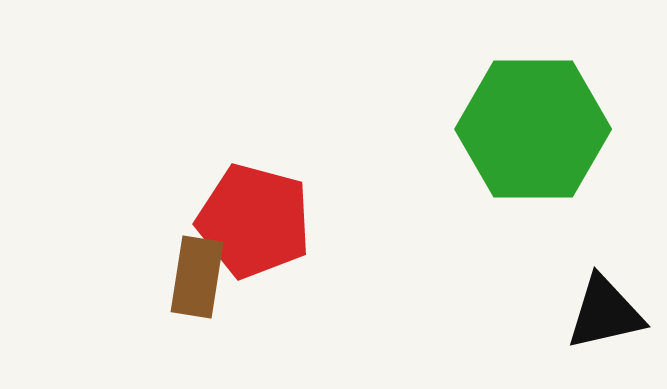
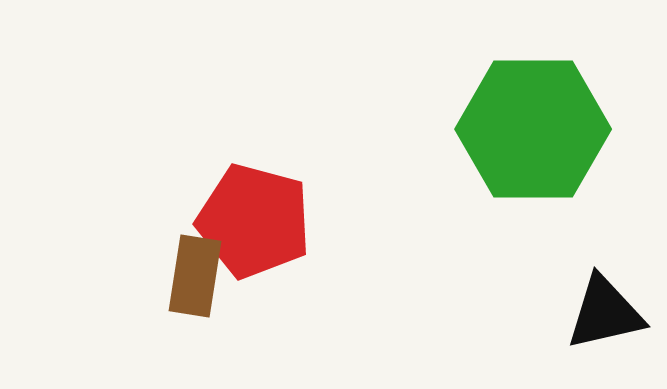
brown rectangle: moved 2 px left, 1 px up
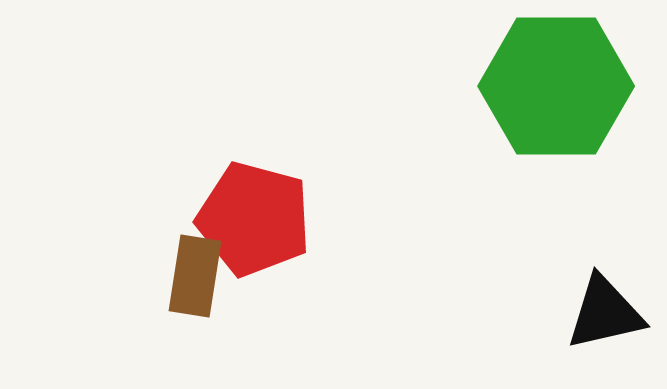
green hexagon: moved 23 px right, 43 px up
red pentagon: moved 2 px up
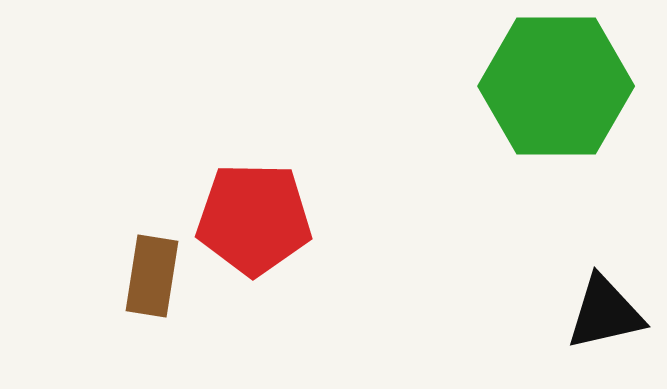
red pentagon: rotated 14 degrees counterclockwise
brown rectangle: moved 43 px left
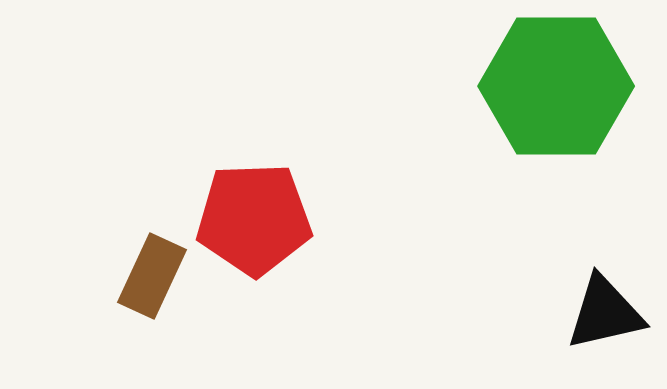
red pentagon: rotated 3 degrees counterclockwise
brown rectangle: rotated 16 degrees clockwise
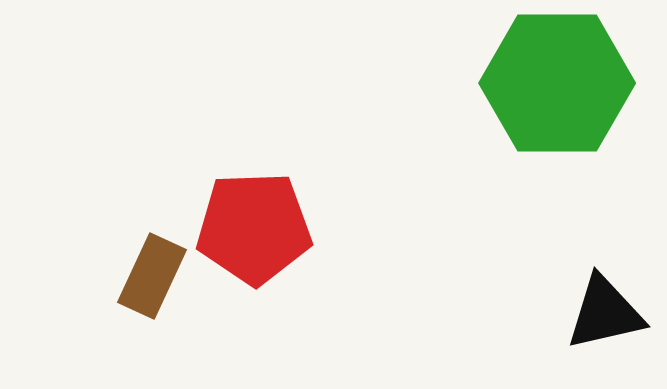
green hexagon: moved 1 px right, 3 px up
red pentagon: moved 9 px down
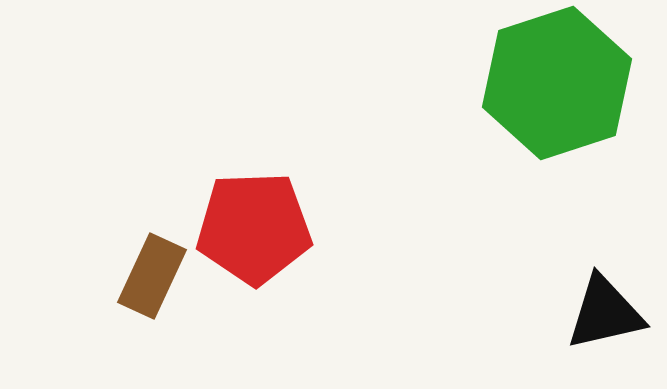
green hexagon: rotated 18 degrees counterclockwise
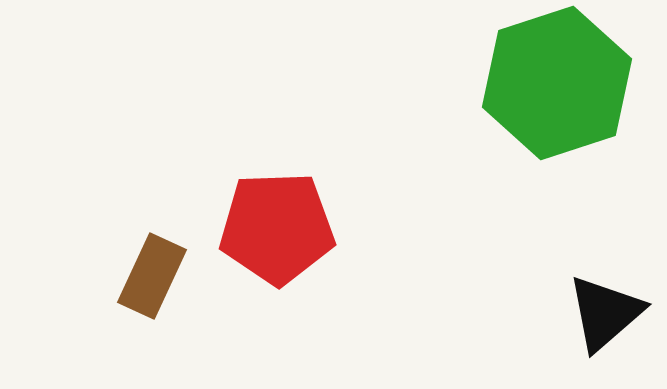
red pentagon: moved 23 px right
black triangle: rotated 28 degrees counterclockwise
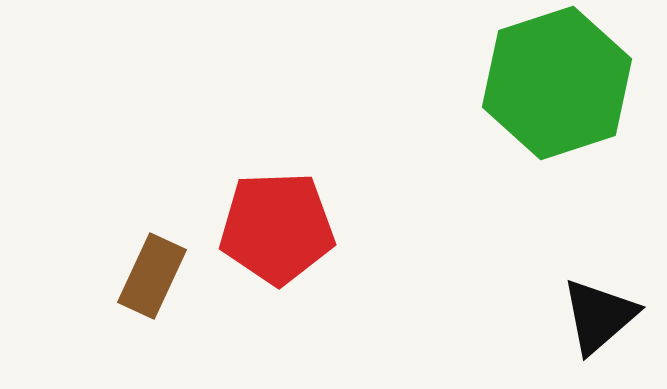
black triangle: moved 6 px left, 3 px down
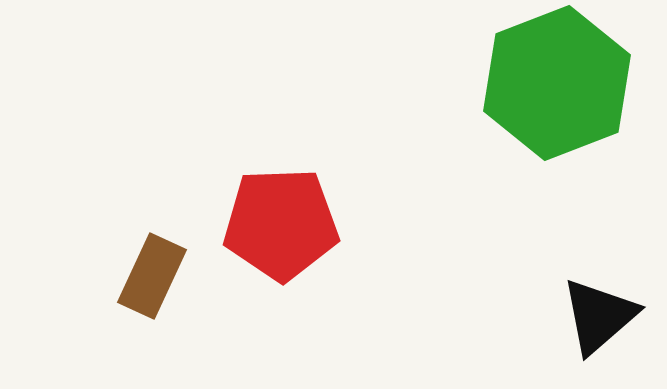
green hexagon: rotated 3 degrees counterclockwise
red pentagon: moved 4 px right, 4 px up
